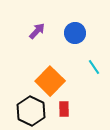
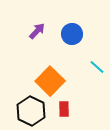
blue circle: moved 3 px left, 1 px down
cyan line: moved 3 px right; rotated 14 degrees counterclockwise
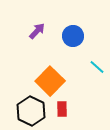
blue circle: moved 1 px right, 2 px down
red rectangle: moved 2 px left
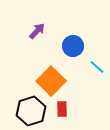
blue circle: moved 10 px down
orange square: moved 1 px right
black hexagon: rotated 16 degrees clockwise
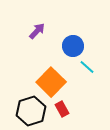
cyan line: moved 10 px left
orange square: moved 1 px down
red rectangle: rotated 28 degrees counterclockwise
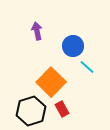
purple arrow: rotated 54 degrees counterclockwise
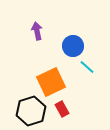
orange square: rotated 20 degrees clockwise
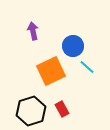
purple arrow: moved 4 px left
orange square: moved 11 px up
